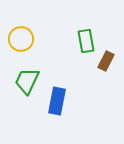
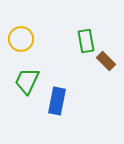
brown rectangle: rotated 72 degrees counterclockwise
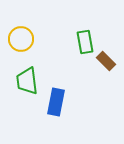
green rectangle: moved 1 px left, 1 px down
green trapezoid: rotated 32 degrees counterclockwise
blue rectangle: moved 1 px left, 1 px down
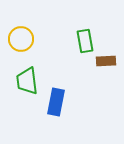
green rectangle: moved 1 px up
brown rectangle: rotated 48 degrees counterclockwise
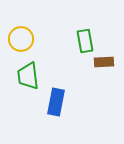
brown rectangle: moved 2 px left, 1 px down
green trapezoid: moved 1 px right, 5 px up
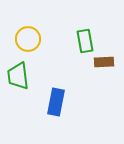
yellow circle: moved 7 px right
green trapezoid: moved 10 px left
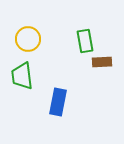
brown rectangle: moved 2 px left
green trapezoid: moved 4 px right
blue rectangle: moved 2 px right
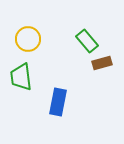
green rectangle: moved 2 px right; rotated 30 degrees counterclockwise
brown rectangle: moved 1 px down; rotated 12 degrees counterclockwise
green trapezoid: moved 1 px left, 1 px down
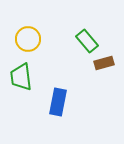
brown rectangle: moved 2 px right
